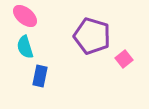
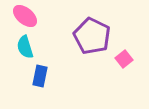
purple pentagon: rotated 9 degrees clockwise
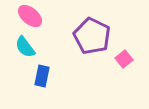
pink ellipse: moved 5 px right
cyan semicircle: rotated 20 degrees counterclockwise
blue rectangle: moved 2 px right
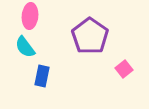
pink ellipse: rotated 55 degrees clockwise
purple pentagon: moved 2 px left; rotated 9 degrees clockwise
pink square: moved 10 px down
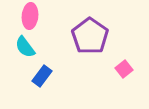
blue rectangle: rotated 25 degrees clockwise
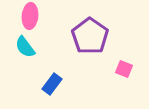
pink square: rotated 30 degrees counterclockwise
blue rectangle: moved 10 px right, 8 px down
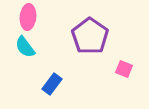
pink ellipse: moved 2 px left, 1 px down
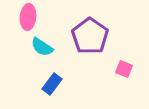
cyan semicircle: moved 17 px right; rotated 20 degrees counterclockwise
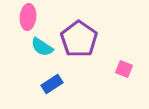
purple pentagon: moved 11 px left, 3 px down
blue rectangle: rotated 20 degrees clockwise
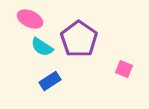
pink ellipse: moved 2 px right, 2 px down; rotated 70 degrees counterclockwise
blue rectangle: moved 2 px left, 3 px up
